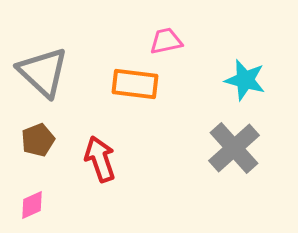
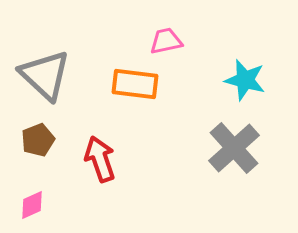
gray triangle: moved 2 px right, 3 px down
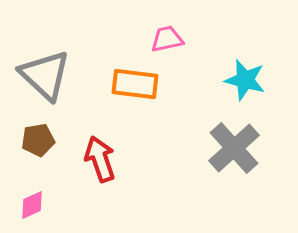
pink trapezoid: moved 1 px right, 2 px up
brown pentagon: rotated 12 degrees clockwise
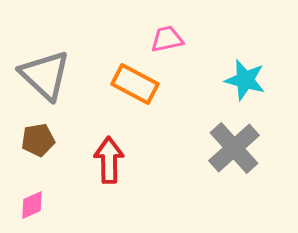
orange rectangle: rotated 21 degrees clockwise
red arrow: moved 9 px right, 1 px down; rotated 18 degrees clockwise
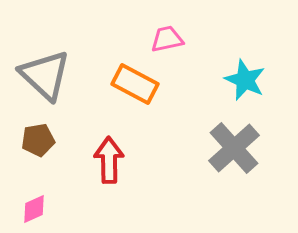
cyan star: rotated 9 degrees clockwise
pink diamond: moved 2 px right, 4 px down
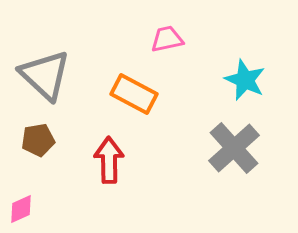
orange rectangle: moved 1 px left, 10 px down
pink diamond: moved 13 px left
